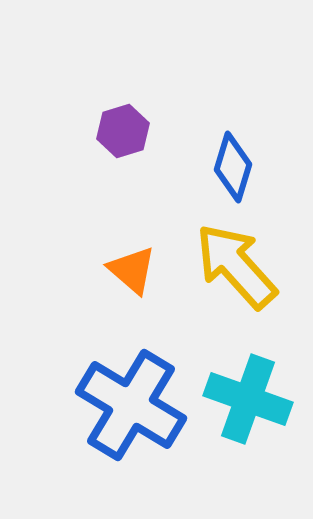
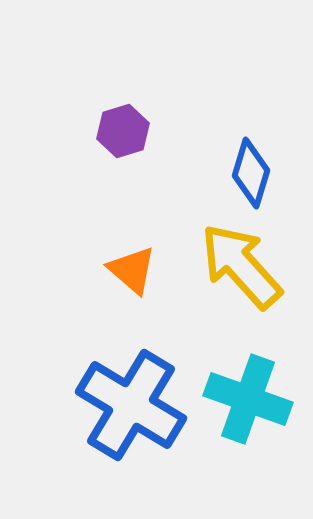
blue diamond: moved 18 px right, 6 px down
yellow arrow: moved 5 px right
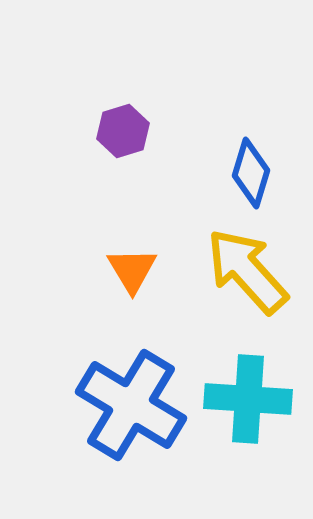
yellow arrow: moved 6 px right, 5 px down
orange triangle: rotated 18 degrees clockwise
cyan cross: rotated 16 degrees counterclockwise
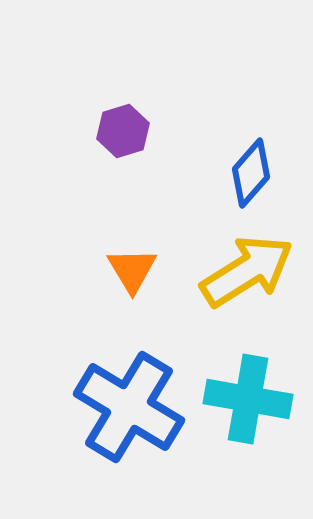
blue diamond: rotated 24 degrees clockwise
yellow arrow: rotated 100 degrees clockwise
cyan cross: rotated 6 degrees clockwise
blue cross: moved 2 px left, 2 px down
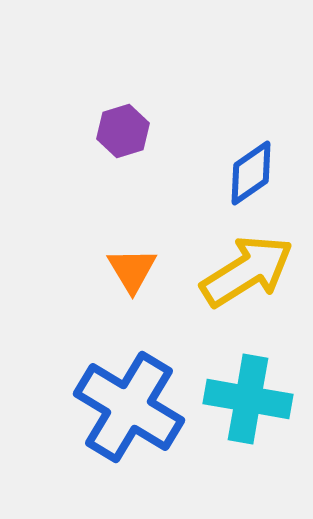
blue diamond: rotated 14 degrees clockwise
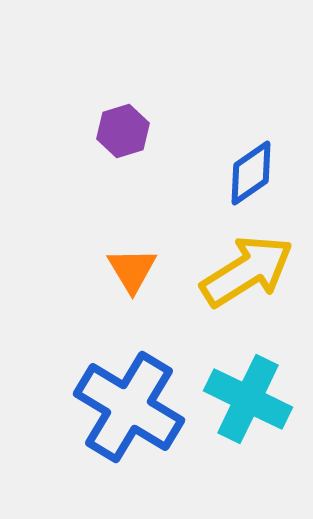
cyan cross: rotated 16 degrees clockwise
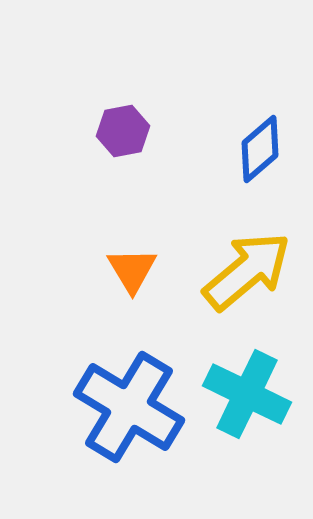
purple hexagon: rotated 6 degrees clockwise
blue diamond: moved 9 px right, 24 px up; rotated 6 degrees counterclockwise
yellow arrow: rotated 8 degrees counterclockwise
cyan cross: moved 1 px left, 5 px up
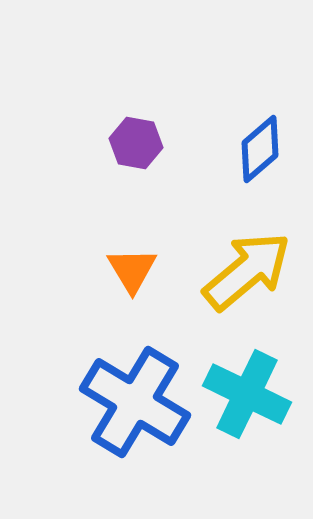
purple hexagon: moved 13 px right, 12 px down; rotated 21 degrees clockwise
blue cross: moved 6 px right, 5 px up
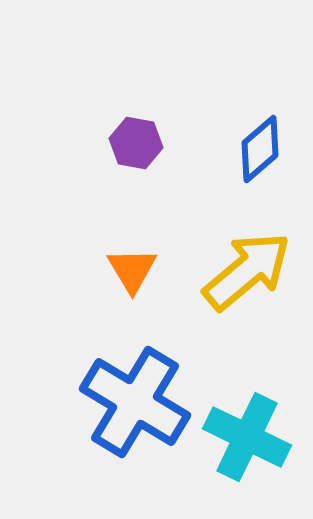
cyan cross: moved 43 px down
